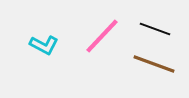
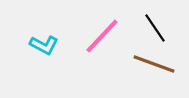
black line: moved 1 px up; rotated 36 degrees clockwise
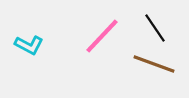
cyan L-shape: moved 15 px left
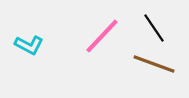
black line: moved 1 px left
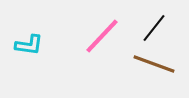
black line: rotated 72 degrees clockwise
cyan L-shape: rotated 20 degrees counterclockwise
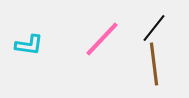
pink line: moved 3 px down
brown line: rotated 63 degrees clockwise
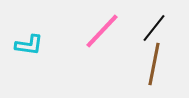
pink line: moved 8 px up
brown line: rotated 18 degrees clockwise
